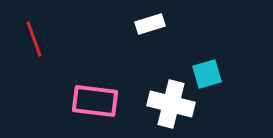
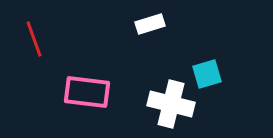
pink rectangle: moved 8 px left, 9 px up
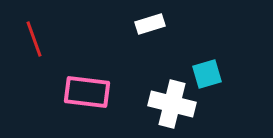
white cross: moved 1 px right
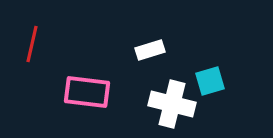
white rectangle: moved 26 px down
red line: moved 2 px left, 5 px down; rotated 33 degrees clockwise
cyan square: moved 3 px right, 7 px down
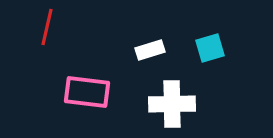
red line: moved 15 px right, 17 px up
cyan square: moved 33 px up
white cross: rotated 15 degrees counterclockwise
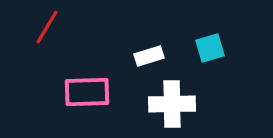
red line: rotated 18 degrees clockwise
white rectangle: moved 1 px left, 6 px down
pink rectangle: rotated 9 degrees counterclockwise
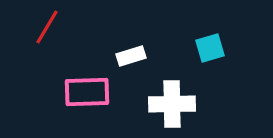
white rectangle: moved 18 px left
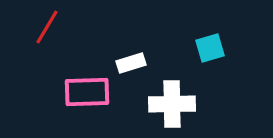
white rectangle: moved 7 px down
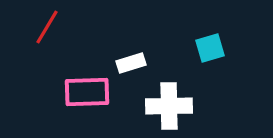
white cross: moved 3 px left, 2 px down
